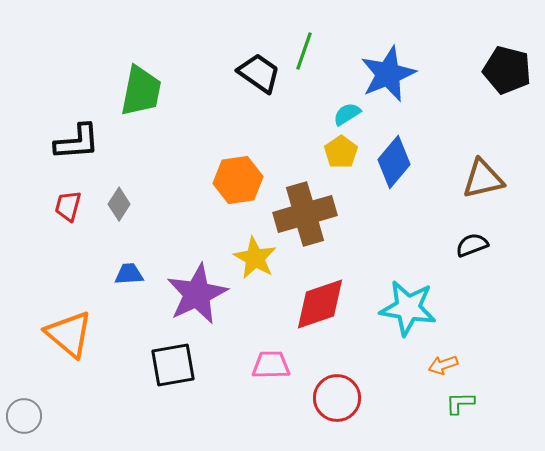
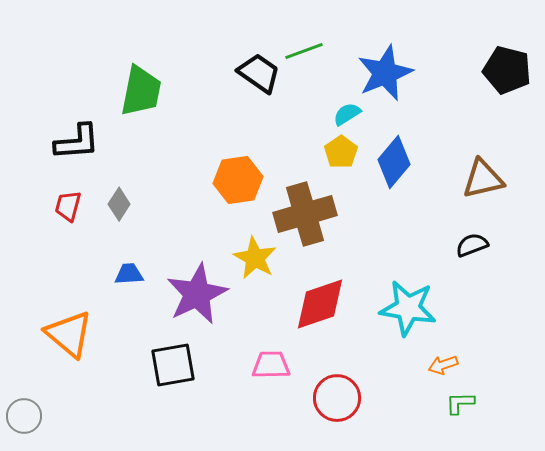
green line: rotated 51 degrees clockwise
blue star: moved 3 px left, 1 px up
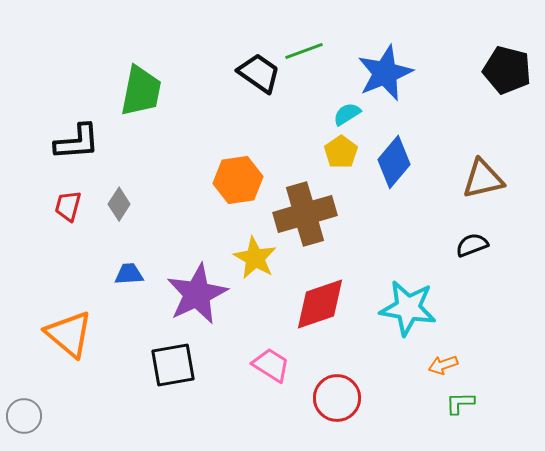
pink trapezoid: rotated 33 degrees clockwise
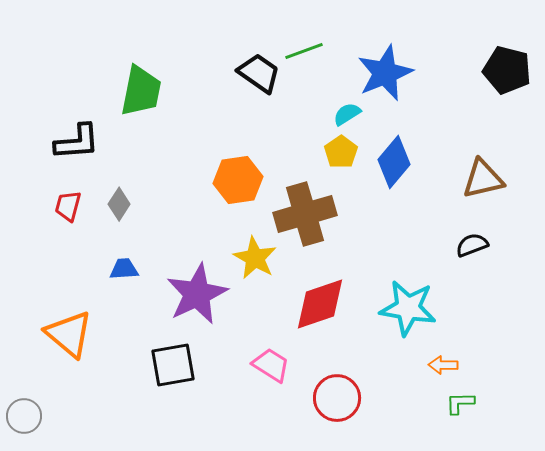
blue trapezoid: moved 5 px left, 5 px up
orange arrow: rotated 20 degrees clockwise
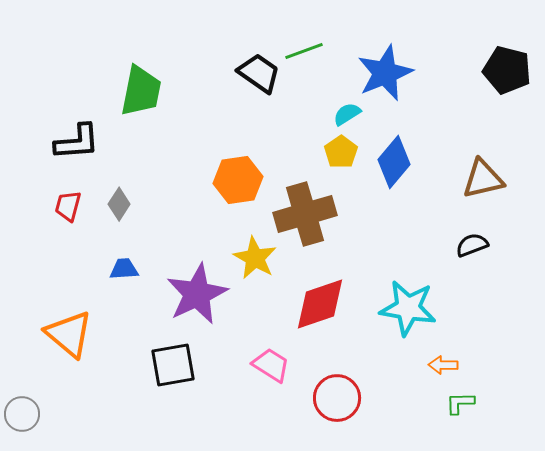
gray circle: moved 2 px left, 2 px up
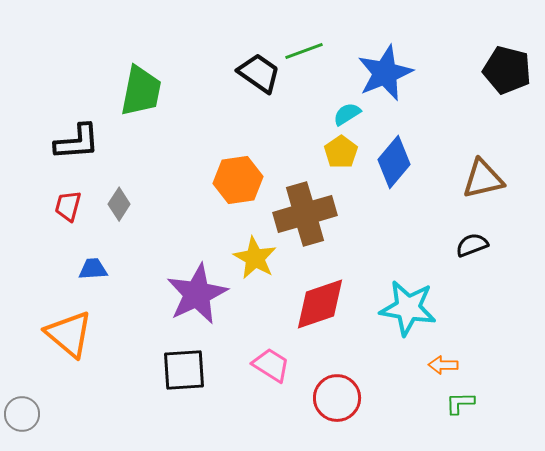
blue trapezoid: moved 31 px left
black square: moved 11 px right, 5 px down; rotated 6 degrees clockwise
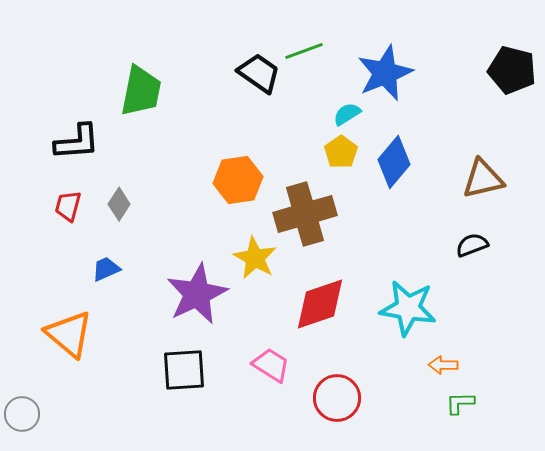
black pentagon: moved 5 px right
blue trapezoid: moved 13 px right; rotated 20 degrees counterclockwise
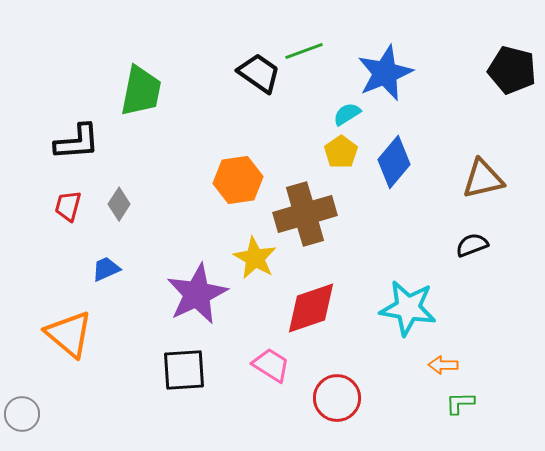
red diamond: moved 9 px left, 4 px down
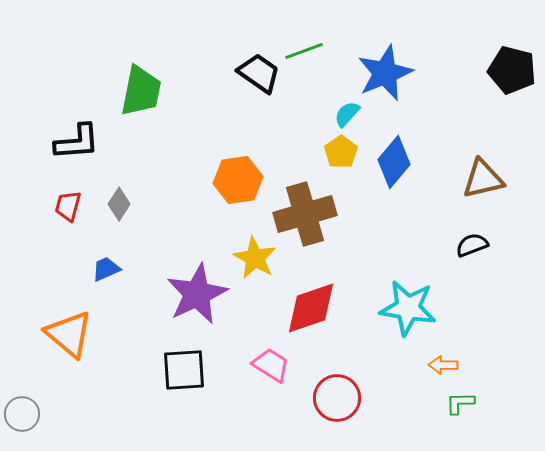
cyan semicircle: rotated 16 degrees counterclockwise
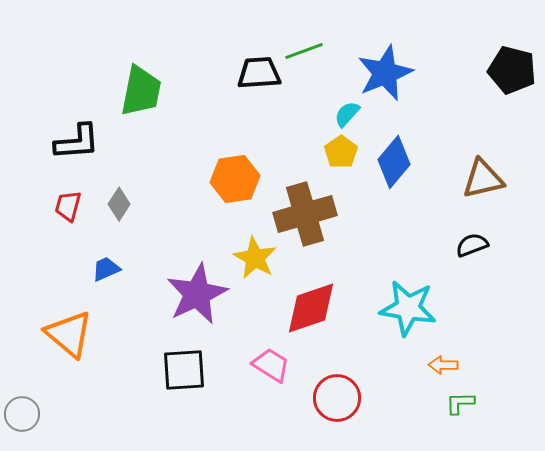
black trapezoid: rotated 39 degrees counterclockwise
orange hexagon: moved 3 px left, 1 px up
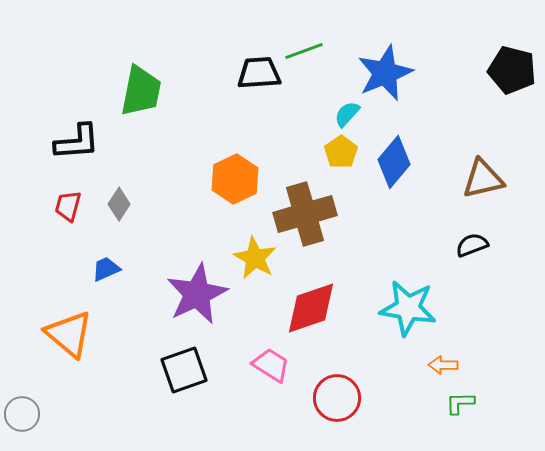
orange hexagon: rotated 18 degrees counterclockwise
black square: rotated 15 degrees counterclockwise
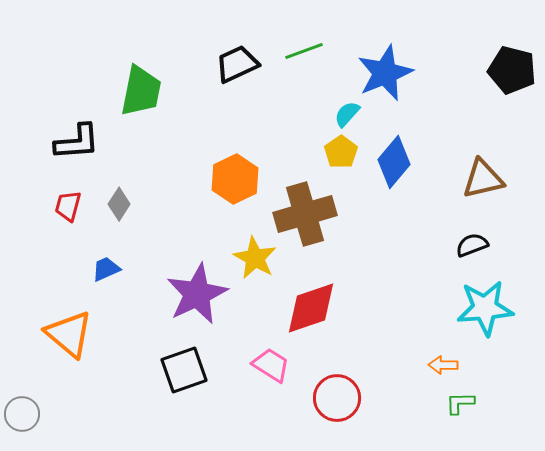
black trapezoid: moved 22 px left, 9 px up; rotated 21 degrees counterclockwise
cyan star: moved 77 px right; rotated 14 degrees counterclockwise
